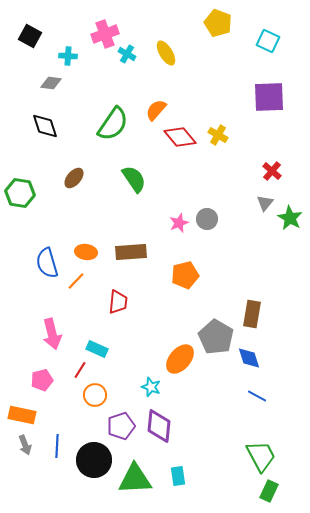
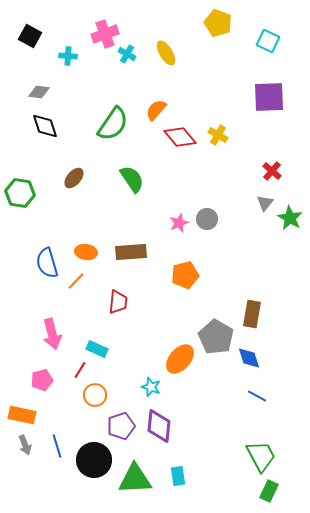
gray diamond at (51, 83): moved 12 px left, 9 px down
green semicircle at (134, 179): moved 2 px left
blue line at (57, 446): rotated 20 degrees counterclockwise
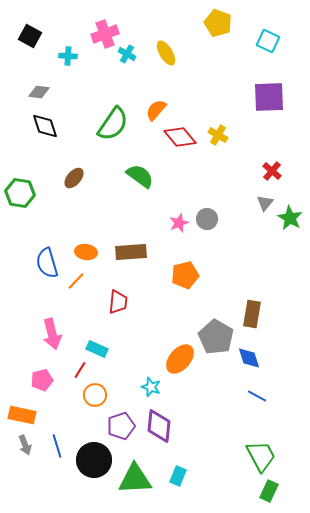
green semicircle at (132, 179): moved 8 px right, 3 px up; rotated 20 degrees counterclockwise
cyan rectangle at (178, 476): rotated 30 degrees clockwise
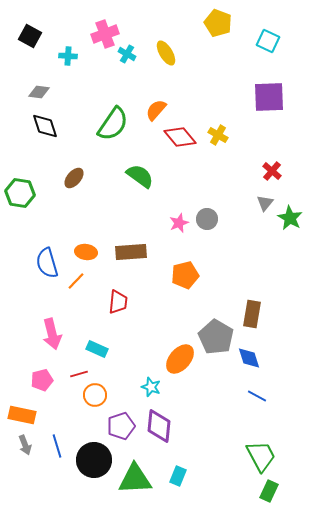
red line at (80, 370): moved 1 px left, 4 px down; rotated 42 degrees clockwise
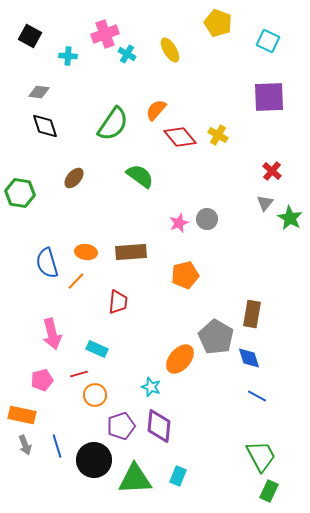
yellow ellipse at (166, 53): moved 4 px right, 3 px up
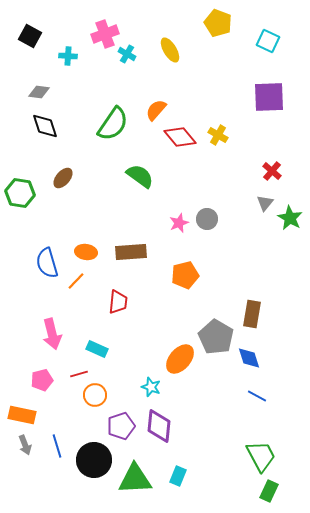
brown ellipse at (74, 178): moved 11 px left
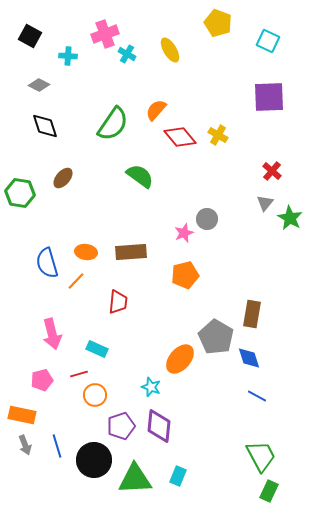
gray diamond at (39, 92): moved 7 px up; rotated 20 degrees clockwise
pink star at (179, 223): moved 5 px right, 10 px down
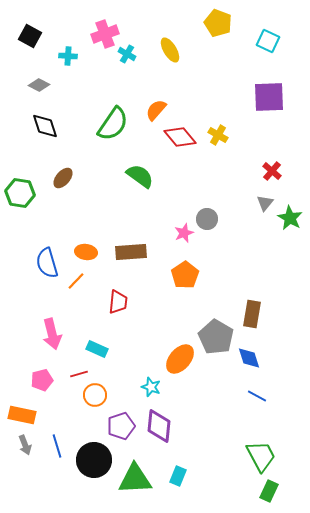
orange pentagon at (185, 275): rotated 20 degrees counterclockwise
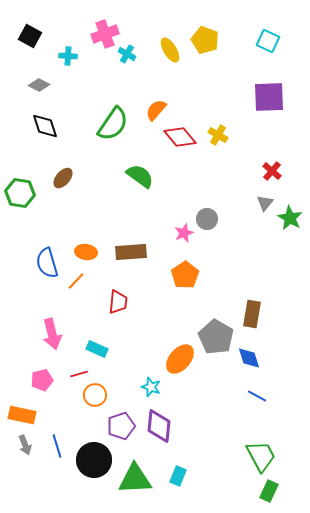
yellow pentagon at (218, 23): moved 13 px left, 17 px down
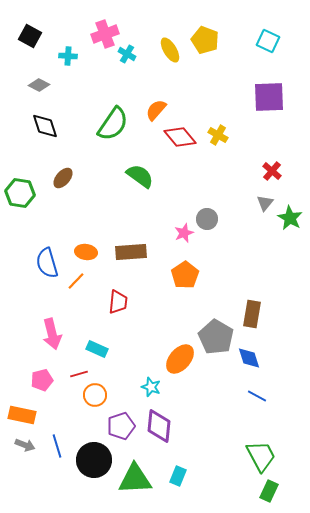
gray arrow at (25, 445): rotated 48 degrees counterclockwise
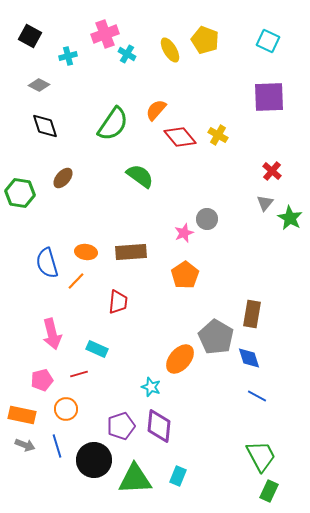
cyan cross at (68, 56): rotated 18 degrees counterclockwise
orange circle at (95, 395): moved 29 px left, 14 px down
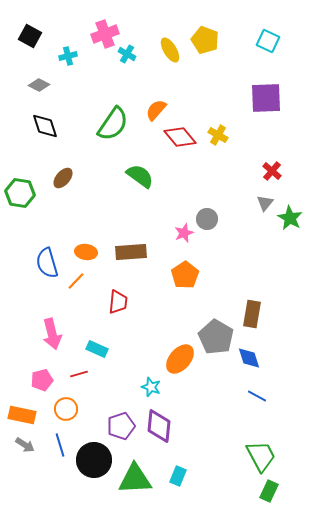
purple square at (269, 97): moved 3 px left, 1 px down
gray arrow at (25, 445): rotated 12 degrees clockwise
blue line at (57, 446): moved 3 px right, 1 px up
